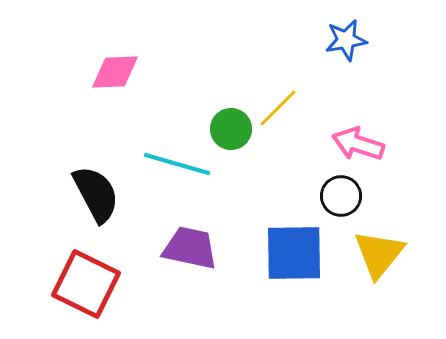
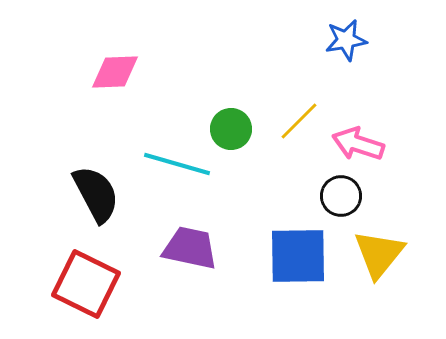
yellow line: moved 21 px right, 13 px down
blue square: moved 4 px right, 3 px down
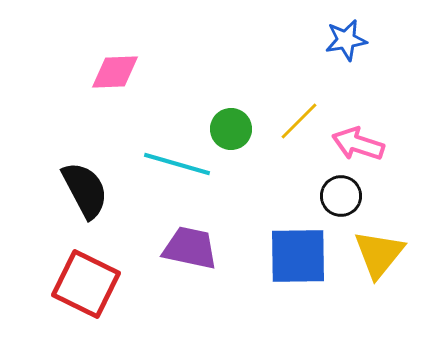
black semicircle: moved 11 px left, 4 px up
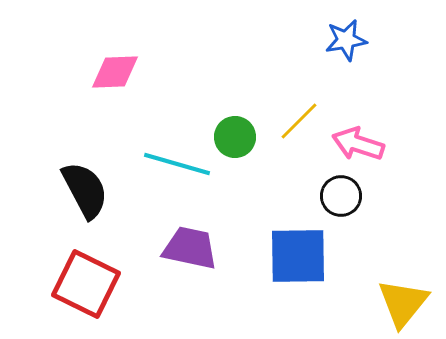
green circle: moved 4 px right, 8 px down
yellow triangle: moved 24 px right, 49 px down
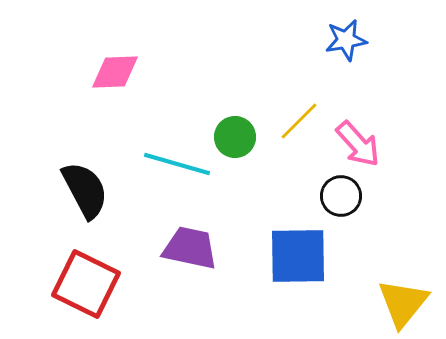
pink arrow: rotated 150 degrees counterclockwise
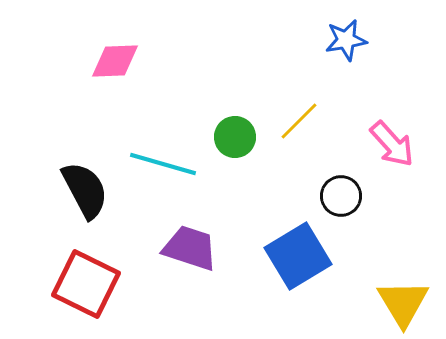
pink diamond: moved 11 px up
pink arrow: moved 34 px right
cyan line: moved 14 px left
purple trapezoid: rotated 6 degrees clockwise
blue square: rotated 30 degrees counterclockwise
yellow triangle: rotated 10 degrees counterclockwise
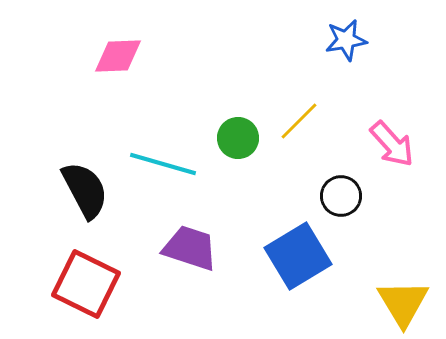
pink diamond: moved 3 px right, 5 px up
green circle: moved 3 px right, 1 px down
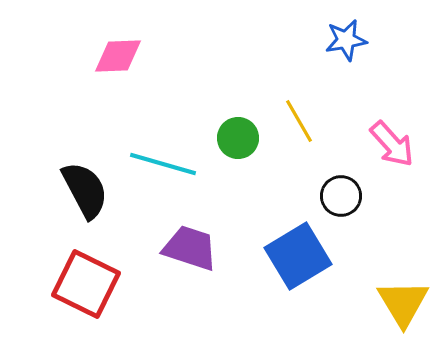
yellow line: rotated 75 degrees counterclockwise
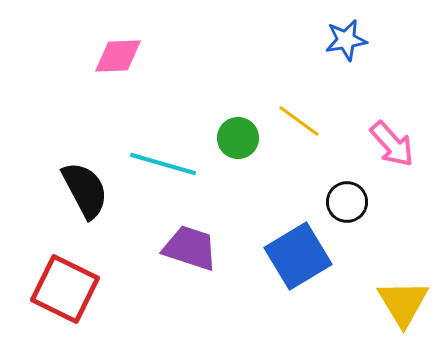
yellow line: rotated 24 degrees counterclockwise
black circle: moved 6 px right, 6 px down
red square: moved 21 px left, 5 px down
